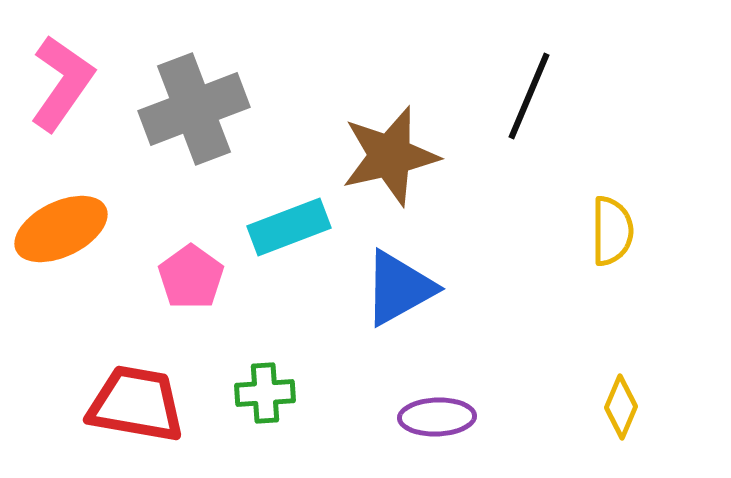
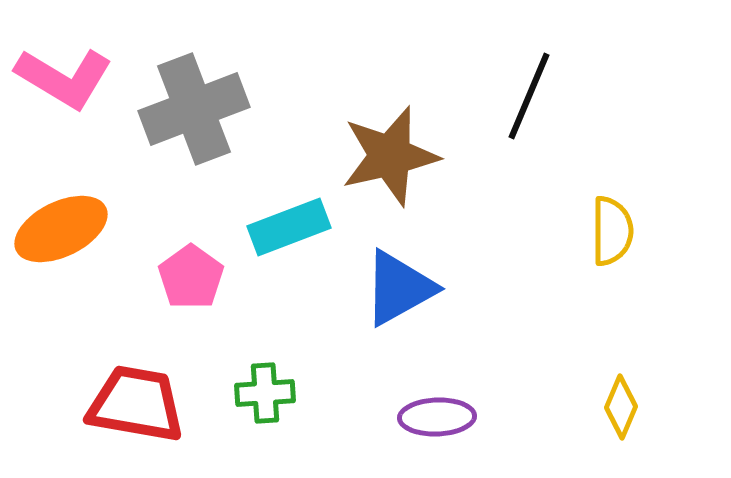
pink L-shape: moved 2 px right, 5 px up; rotated 86 degrees clockwise
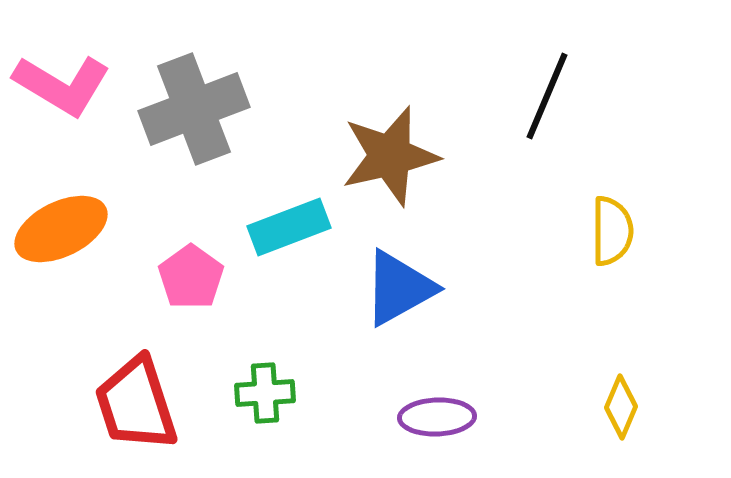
pink L-shape: moved 2 px left, 7 px down
black line: moved 18 px right
red trapezoid: rotated 118 degrees counterclockwise
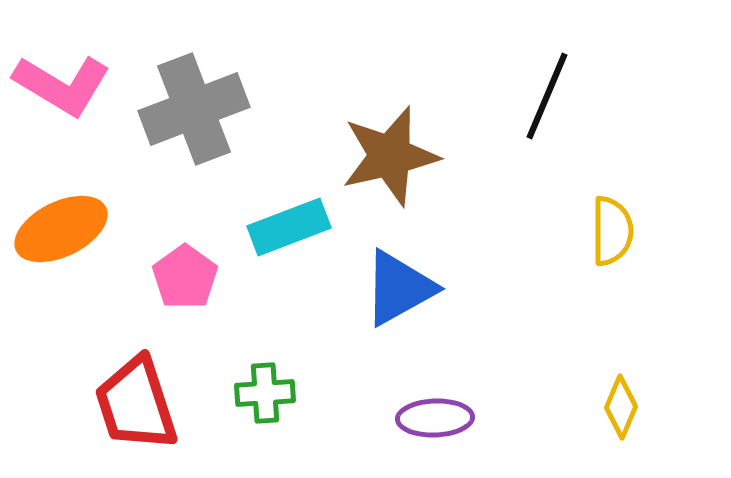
pink pentagon: moved 6 px left
purple ellipse: moved 2 px left, 1 px down
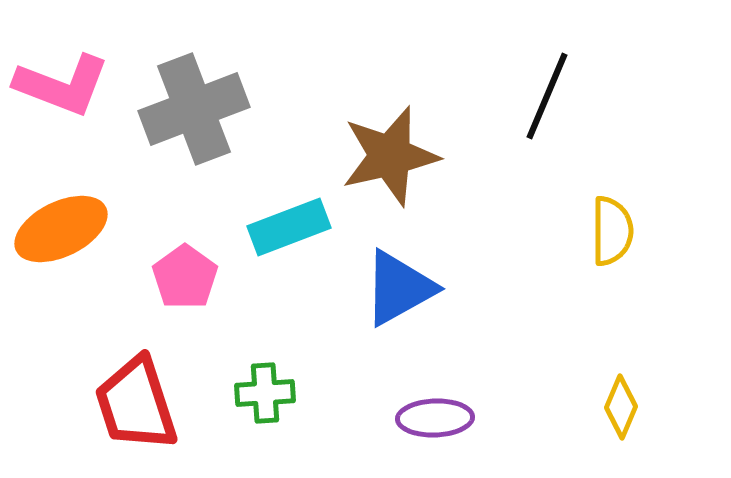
pink L-shape: rotated 10 degrees counterclockwise
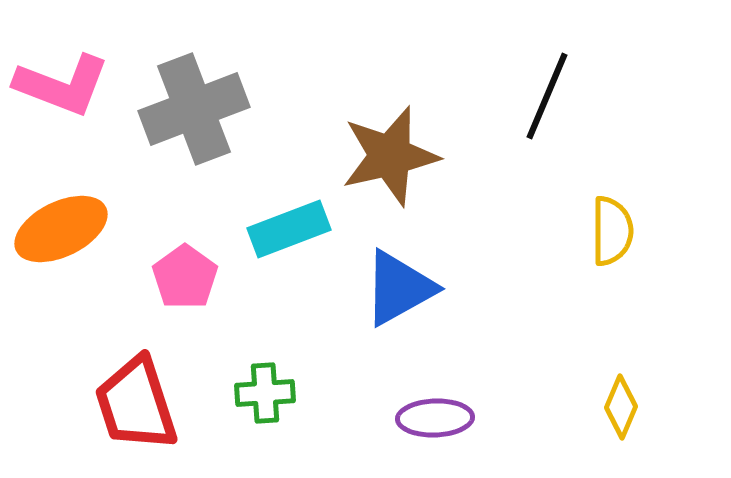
cyan rectangle: moved 2 px down
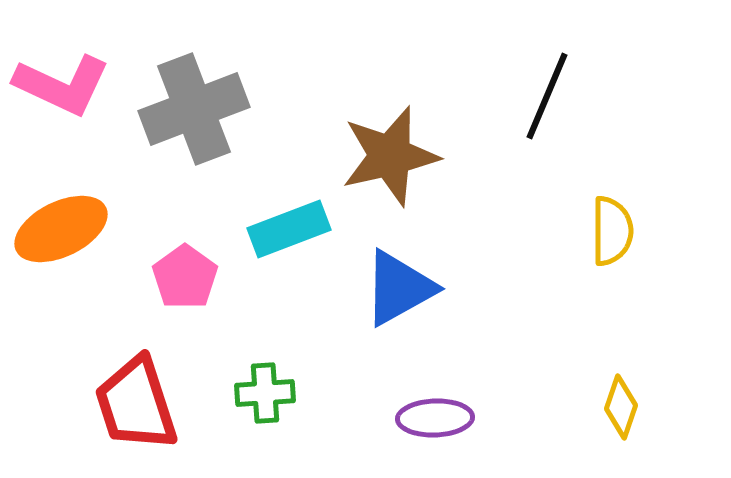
pink L-shape: rotated 4 degrees clockwise
yellow diamond: rotated 4 degrees counterclockwise
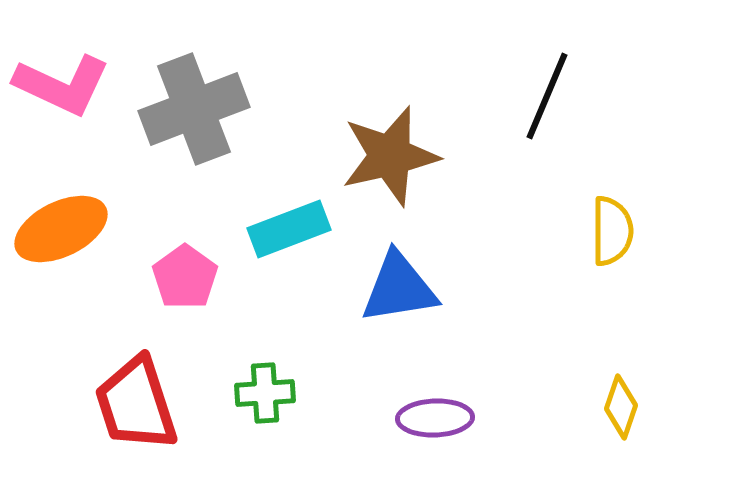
blue triangle: rotated 20 degrees clockwise
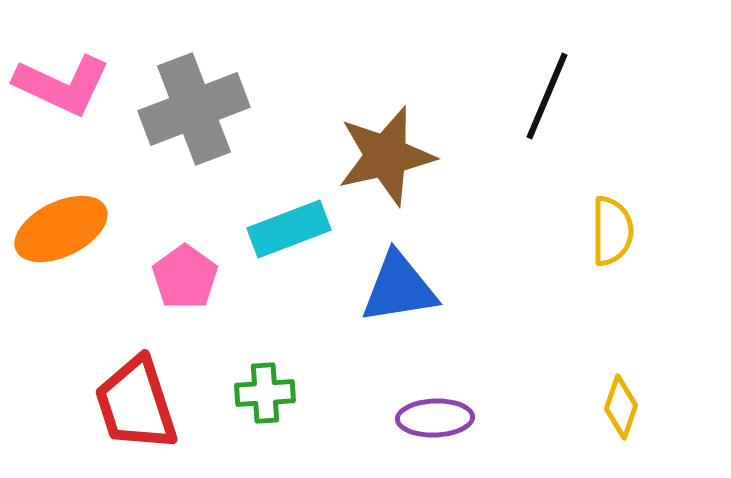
brown star: moved 4 px left
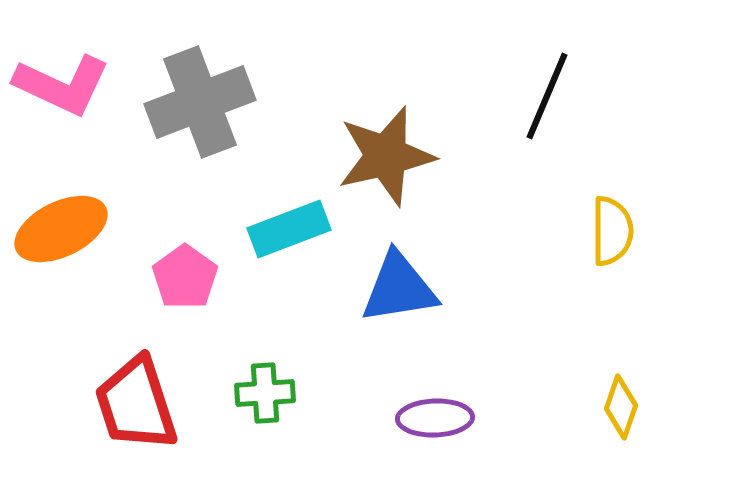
gray cross: moved 6 px right, 7 px up
